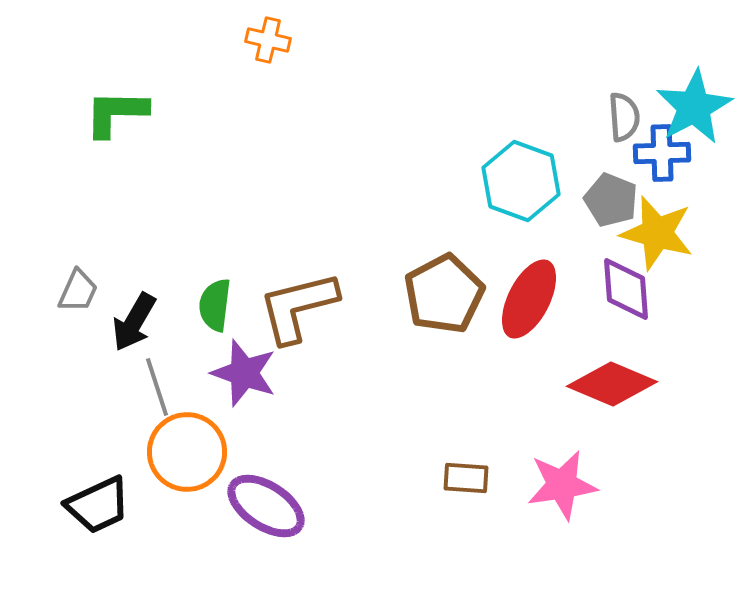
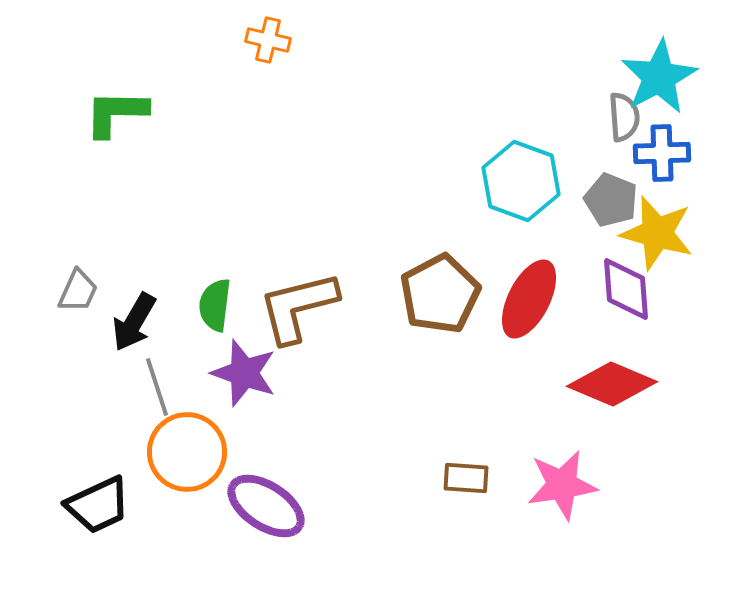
cyan star: moved 35 px left, 30 px up
brown pentagon: moved 4 px left
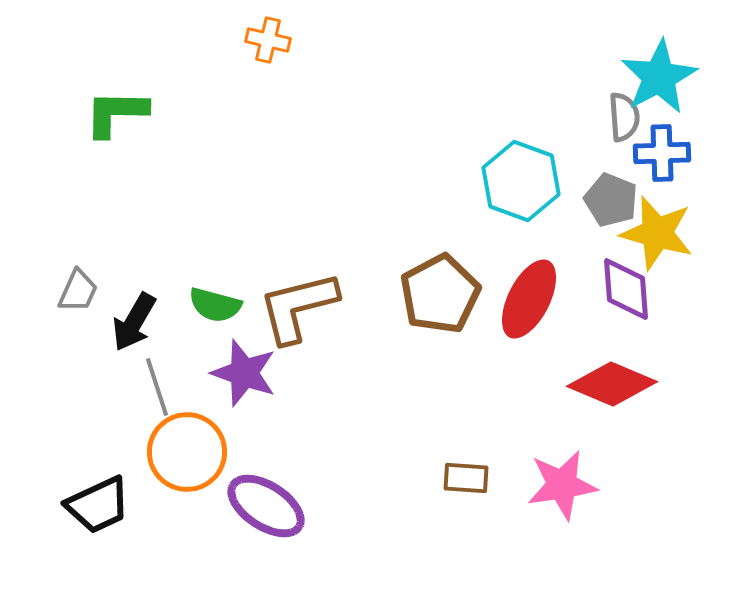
green semicircle: rotated 82 degrees counterclockwise
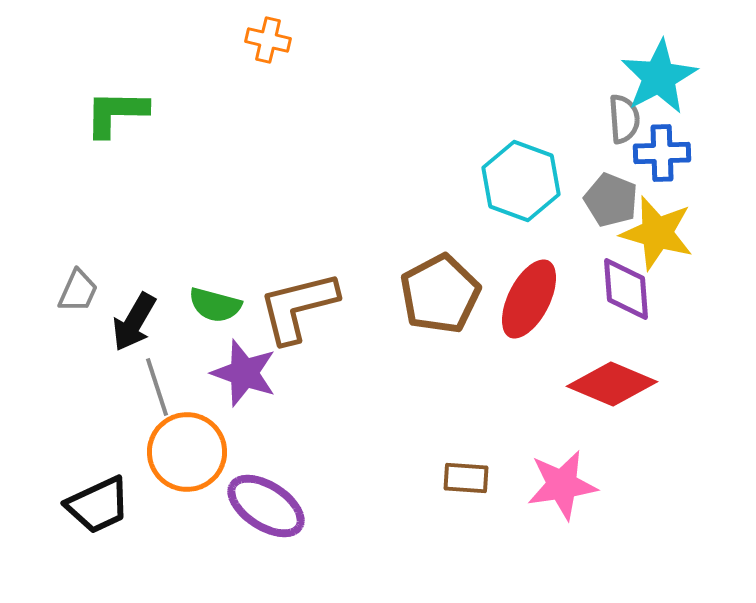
gray semicircle: moved 2 px down
